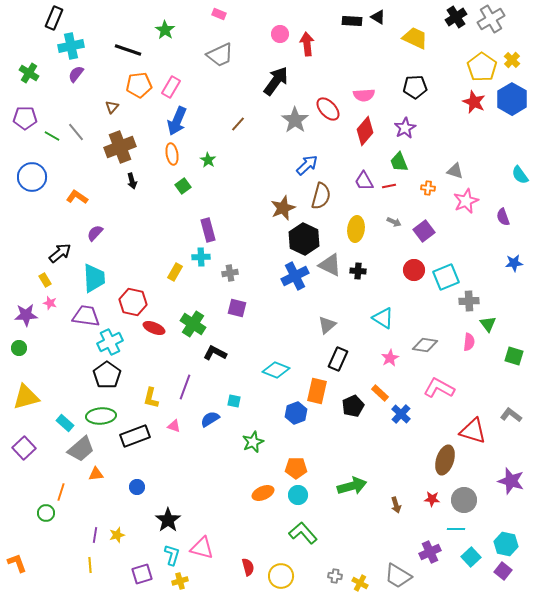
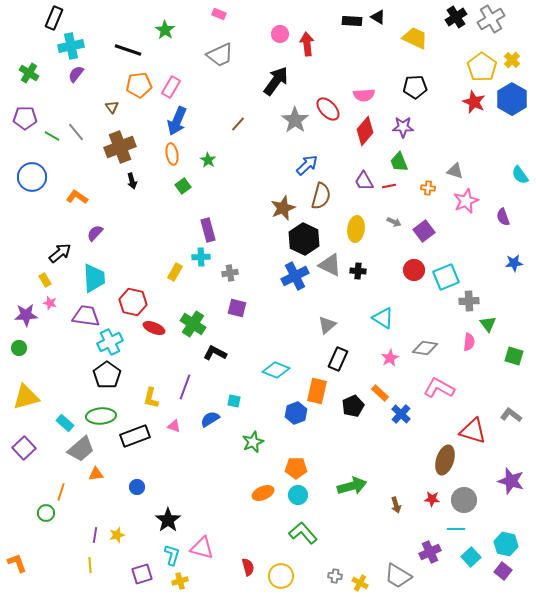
brown triangle at (112, 107): rotated 16 degrees counterclockwise
purple star at (405, 128): moved 2 px left, 1 px up; rotated 30 degrees clockwise
gray diamond at (425, 345): moved 3 px down
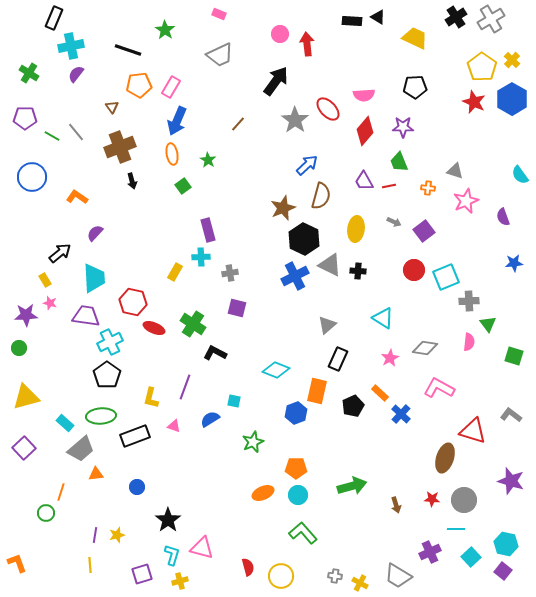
brown ellipse at (445, 460): moved 2 px up
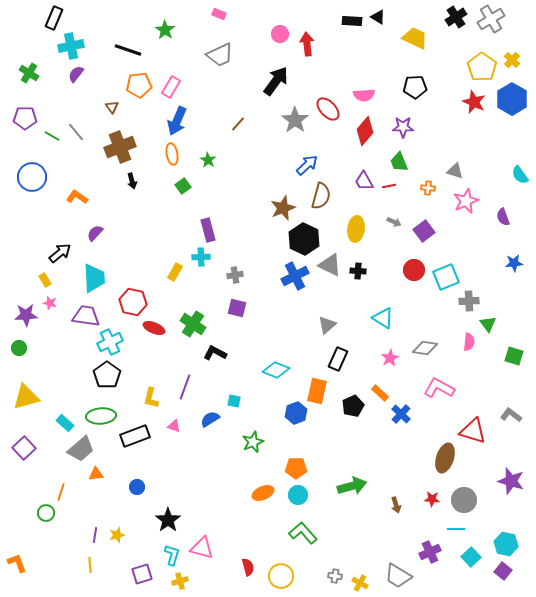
gray cross at (230, 273): moved 5 px right, 2 px down
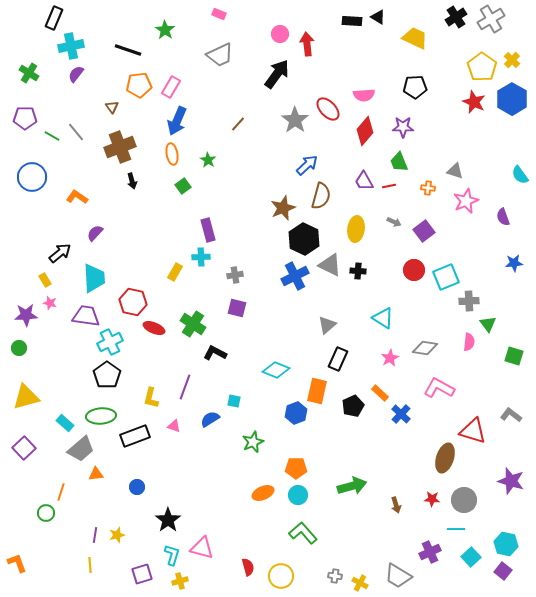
black arrow at (276, 81): moved 1 px right, 7 px up
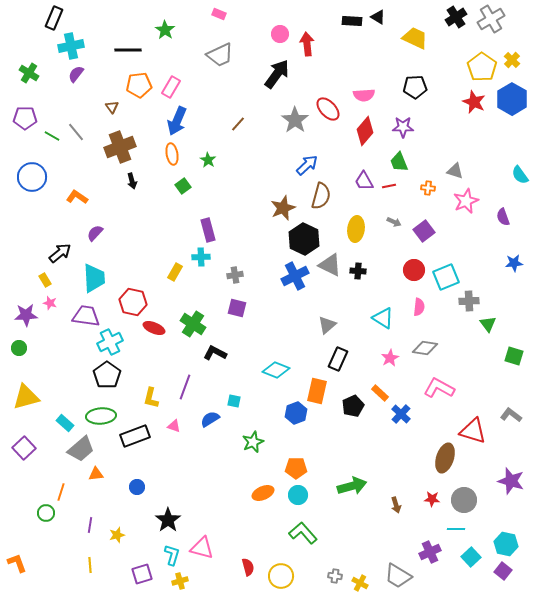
black line at (128, 50): rotated 20 degrees counterclockwise
pink semicircle at (469, 342): moved 50 px left, 35 px up
purple line at (95, 535): moved 5 px left, 10 px up
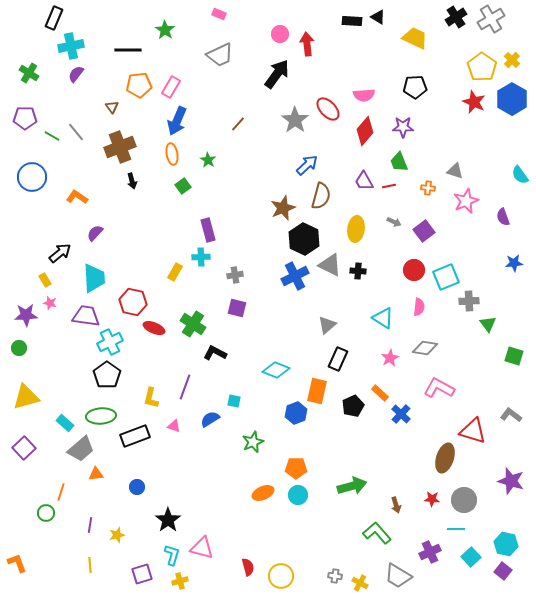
green L-shape at (303, 533): moved 74 px right
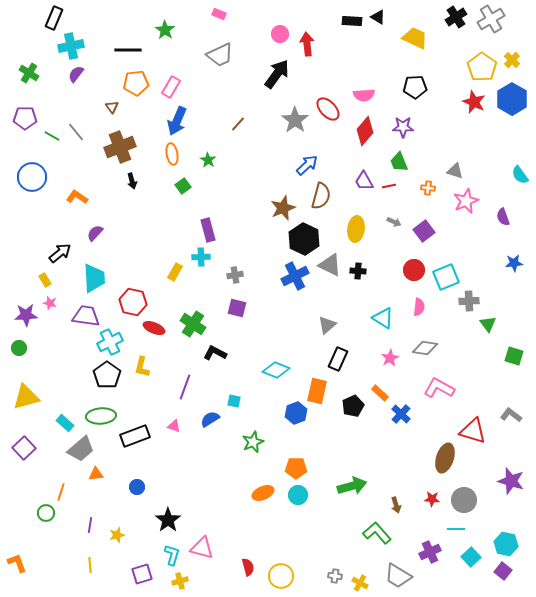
orange pentagon at (139, 85): moved 3 px left, 2 px up
yellow L-shape at (151, 398): moved 9 px left, 31 px up
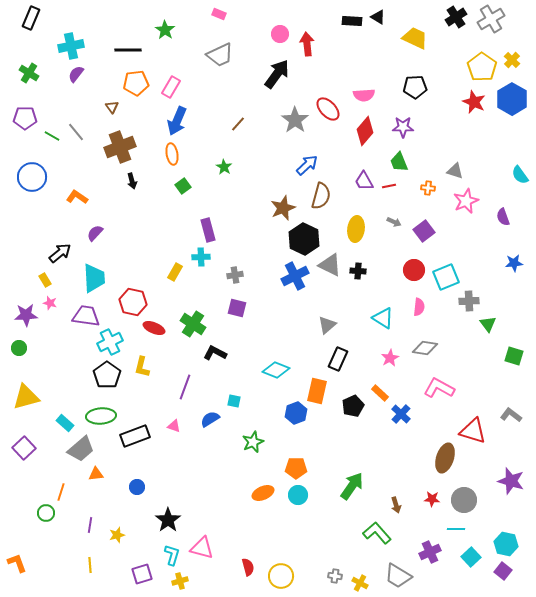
black rectangle at (54, 18): moved 23 px left
green star at (208, 160): moved 16 px right, 7 px down
green arrow at (352, 486): rotated 40 degrees counterclockwise
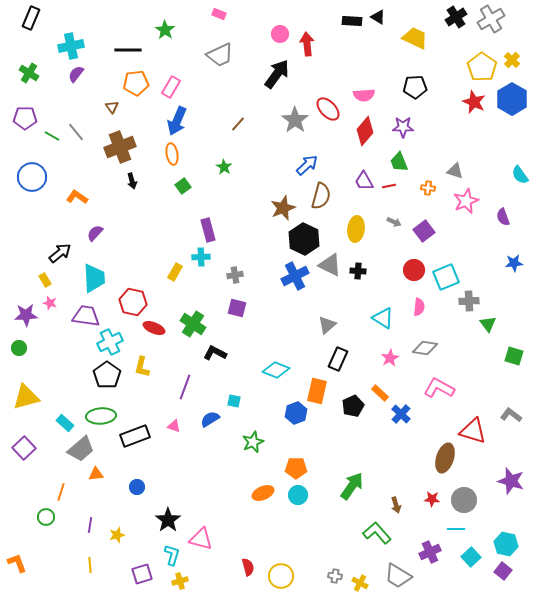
green circle at (46, 513): moved 4 px down
pink triangle at (202, 548): moved 1 px left, 9 px up
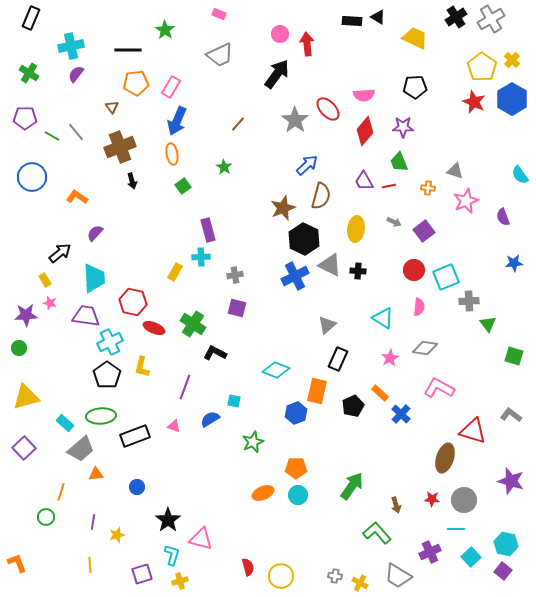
purple line at (90, 525): moved 3 px right, 3 px up
